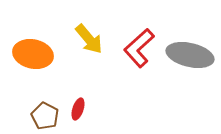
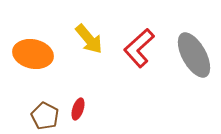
gray ellipse: moved 4 px right; rotated 48 degrees clockwise
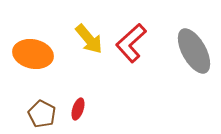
red L-shape: moved 8 px left, 5 px up
gray ellipse: moved 4 px up
brown pentagon: moved 3 px left, 2 px up
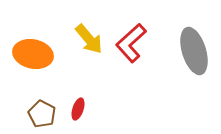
gray ellipse: rotated 12 degrees clockwise
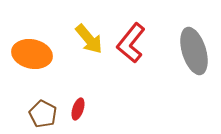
red L-shape: rotated 9 degrees counterclockwise
orange ellipse: moved 1 px left
brown pentagon: moved 1 px right
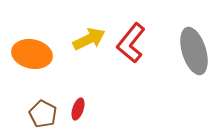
yellow arrow: rotated 76 degrees counterclockwise
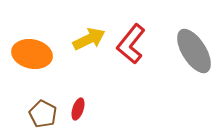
red L-shape: moved 1 px down
gray ellipse: rotated 15 degrees counterclockwise
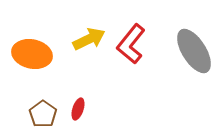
brown pentagon: rotated 8 degrees clockwise
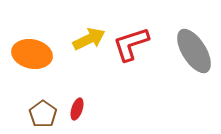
red L-shape: rotated 33 degrees clockwise
red ellipse: moved 1 px left
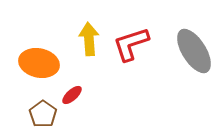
yellow arrow: rotated 68 degrees counterclockwise
orange ellipse: moved 7 px right, 9 px down
red ellipse: moved 5 px left, 14 px up; rotated 30 degrees clockwise
